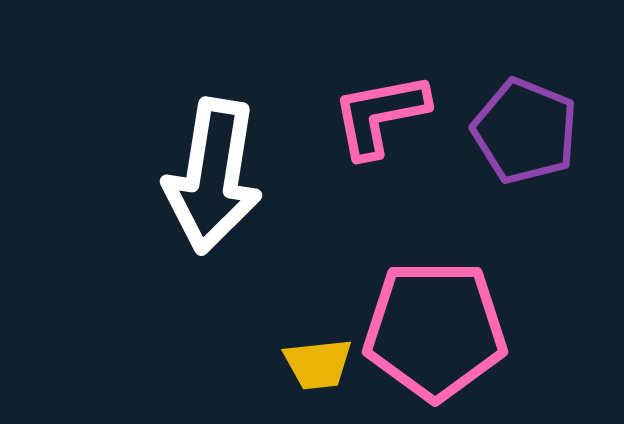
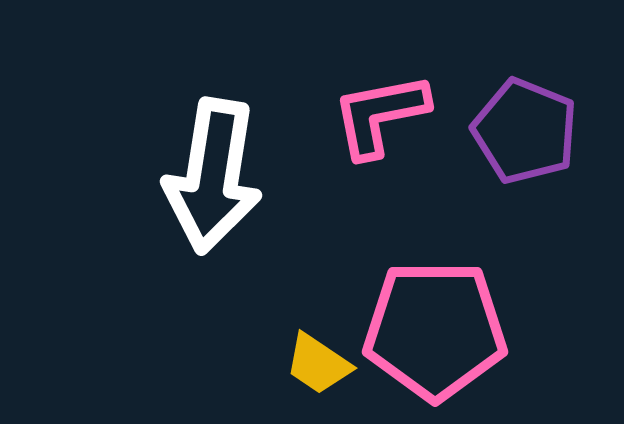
yellow trapezoid: rotated 40 degrees clockwise
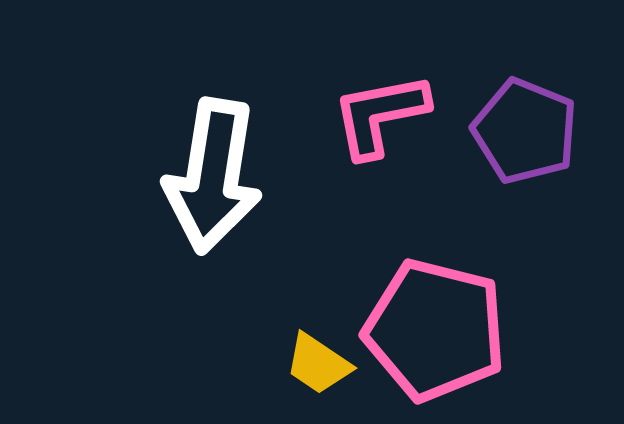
pink pentagon: rotated 14 degrees clockwise
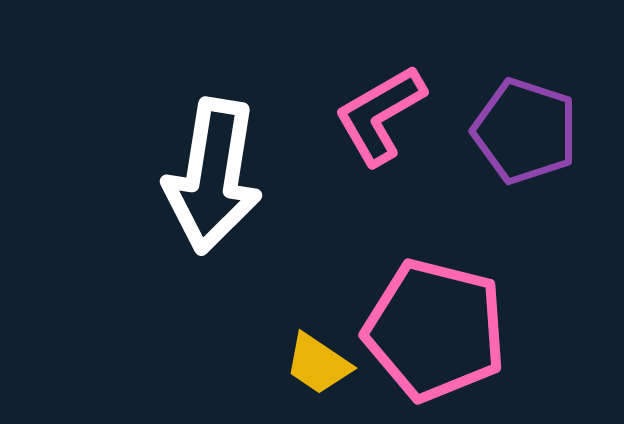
pink L-shape: rotated 19 degrees counterclockwise
purple pentagon: rotated 4 degrees counterclockwise
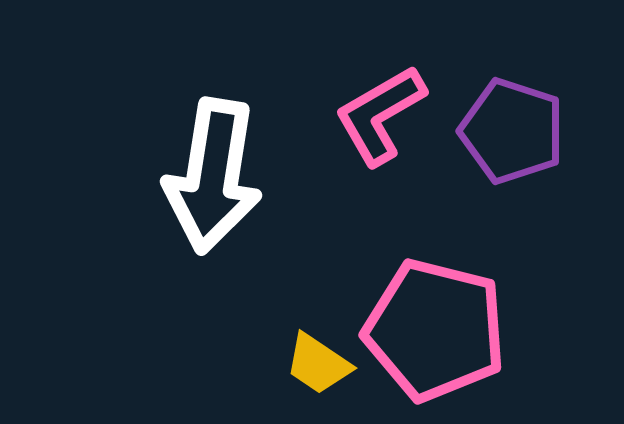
purple pentagon: moved 13 px left
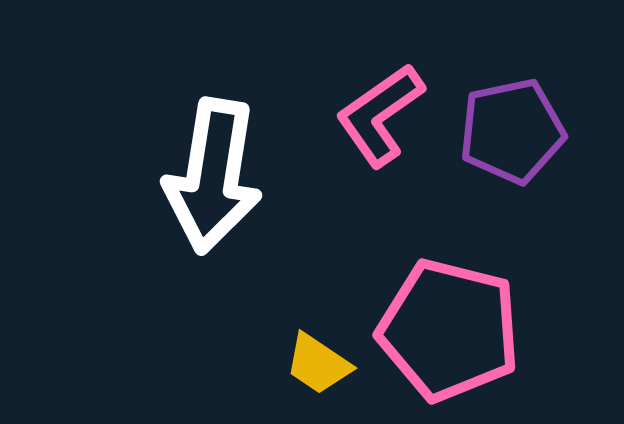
pink L-shape: rotated 5 degrees counterclockwise
purple pentagon: rotated 30 degrees counterclockwise
pink pentagon: moved 14 px right
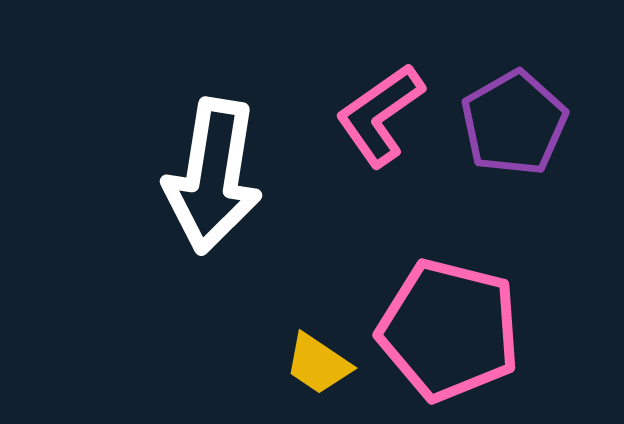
purple pentagon: moved 2 px right, 8 px up; rotated 18 degrees counterclockwise
